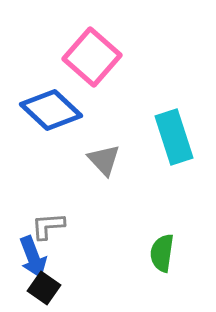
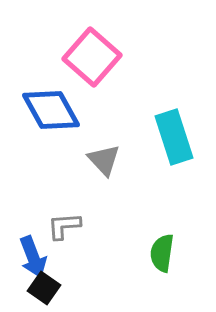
blue diamond: rotated 18 degrees clockwise
gray L-shape: moved 16 px right
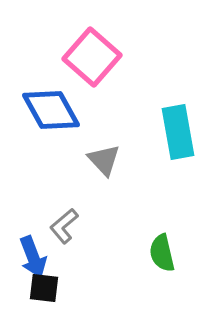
cyan rectangle: moved 4 px right, 5 px up; rotated 8 degrees clockwise
gray L-shape: rotated 36 degrees counterclockwise
green semicircle: rotated 21 degrees counterclockwise
black square: rotated 28 degrees counterclockwise
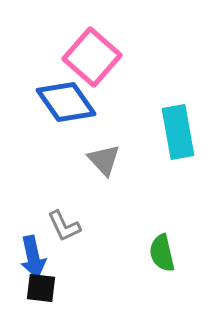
blue diamond: moved 15 px right, 8 px up; rotated 6 degrees counterclockwise
gray L-shape: rotated 75 degrees counterclockwise
blue arrow: rotated 9 degrees clockwise
black square: moved 3 px left
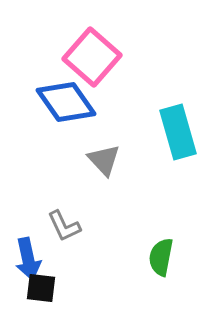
cyan rectangle: rotated 6 degrees counterclockwise
green semicircle: moved 1 px left, 4 px down; rotated 24 degrees clockwise
blue arrow: moved 5 px left, 2 px down
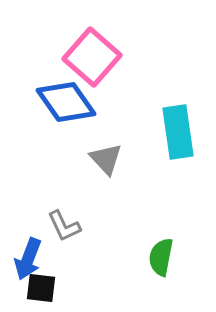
cyan rectangle: rotated 8 degrees clockwise
gray triangle: moved 2 px right, 1 px up
blue arrow: rotated 33 degrees clockwise
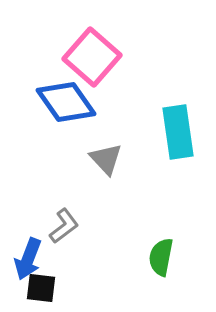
gray L-shape: rotated 102 degrees counterclockwise
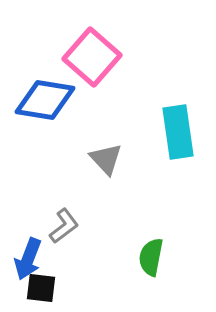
blue diamond: moved 21 px left, 2 px up; rotated 46 degrees counterclockwise
green semicircle: moved 10 px left
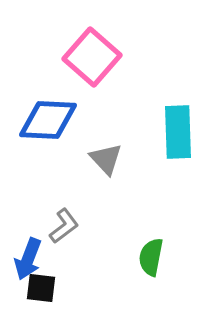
blue diamond: moved 3 px right, 20 px down; rotated 6 degrees counterclockwise
cyan rectangle: rotated 6 degrees clockwise
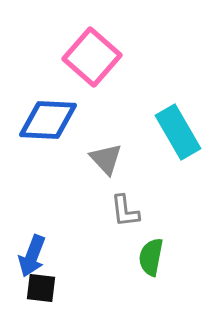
cyan rectangle: rotated 28 degrees counterclockwise
gray L-shape: moved 61 px right, 15 px up; rotated 120 degrees clockwise
blue arrow: moved 4 px right, 3 px up
